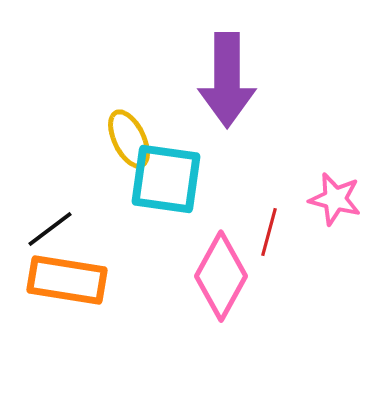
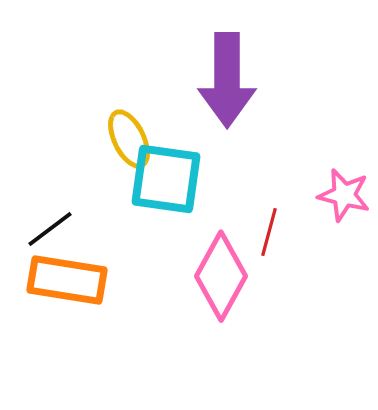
pink star: moved 9 px right, 4 px up
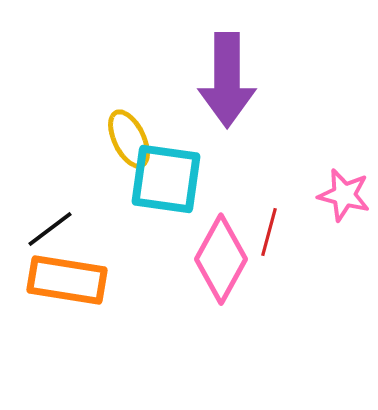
pink diamond: moved 17 px up
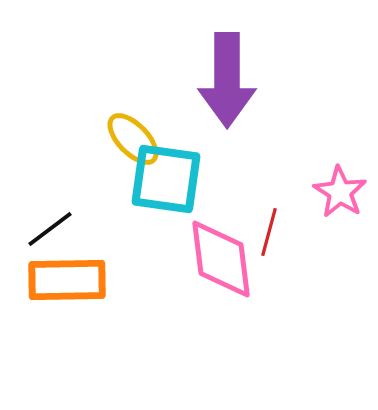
yellow ellipse: moved 4 px right; rotated 18 degrees counterclockwise
pink star: moved 4 px left, 3 px up; rotated 18 degrees clockwise
pink diamond: rotated 36 degrees counterclockwise
orange rectangle: rotated 10 degrees counterclockwise
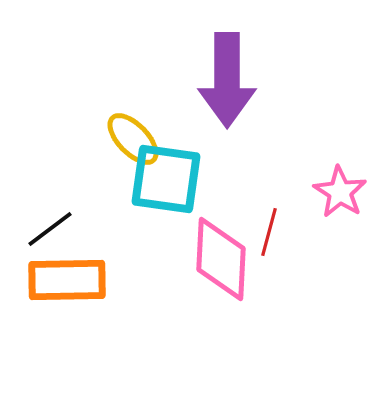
pink diamond: rotated 10 degrees clockwise
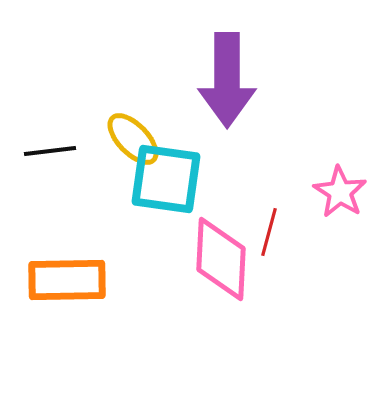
black line: moved 78 px up; rotated 30 degrees clockwise
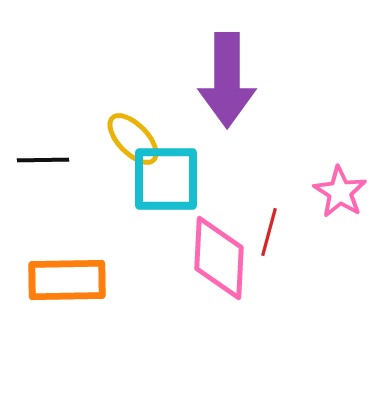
black line: moved 7 px left, 9 px down; rotated 6 degrees clockwise
cyan square: rotated 8 degrees counterclockwise
pink diamond: moved 2 px left, 1 px up
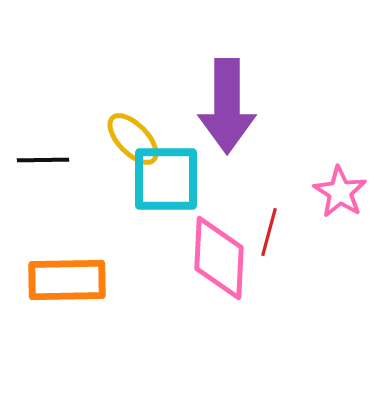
purple arrow: moved 26 px down
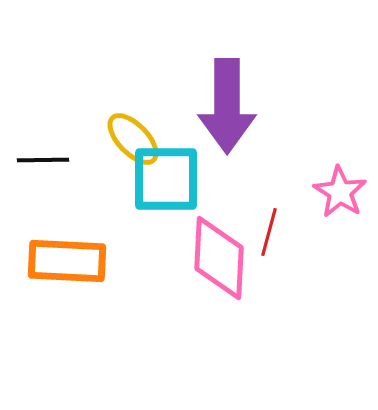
orange rectangle: moved 19 px up; rotated 4 degrees clockwise
